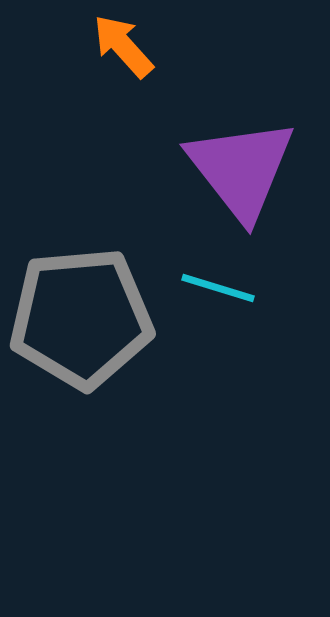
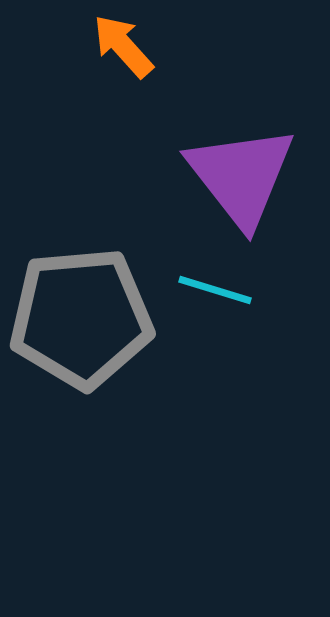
purple triangle: moved 7 px down
cyan line: moved 3 px left, 2 px down
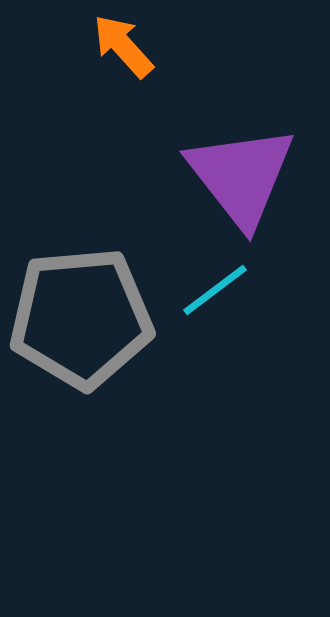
cyan line: rotated 54 degrees counterclockwise
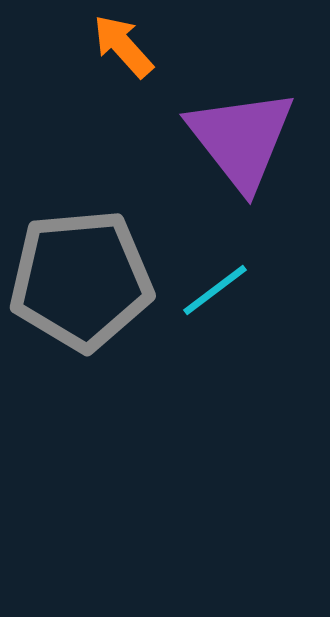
purple triangle: moved 37 px up
gray pentagon: moved 38 px up
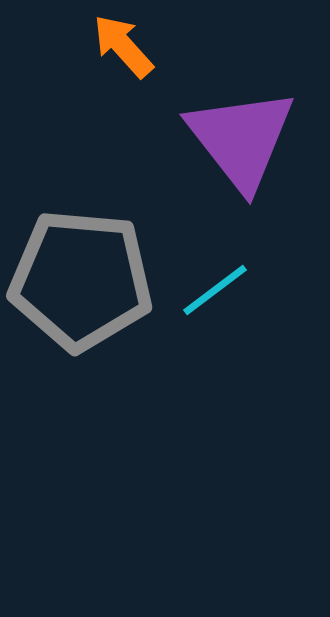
gray pentagon: rotated 10 degrees clockwise
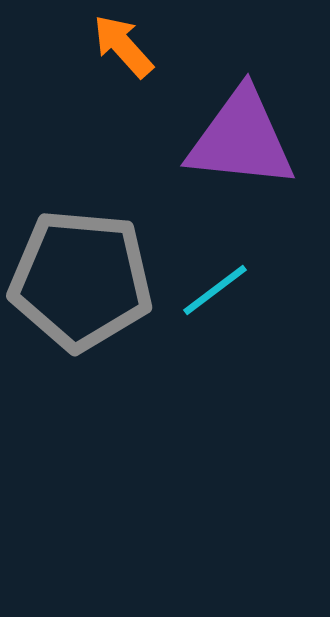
purple triangle: rotated 46 degrees counterclockwise
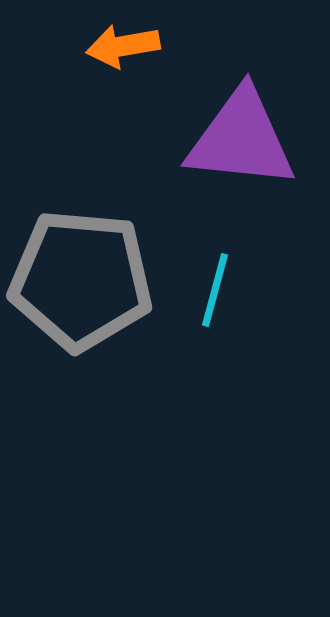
orange arrow: rotated 58 degrees counterclockwise
cyan line: rotated 38 degrees counterclockwise
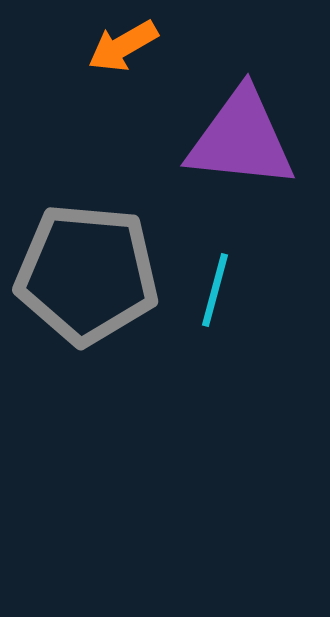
orange arrow: rotated 20 degrees counterclockwise
gray pentagon: moved 6 px right, 6 px up
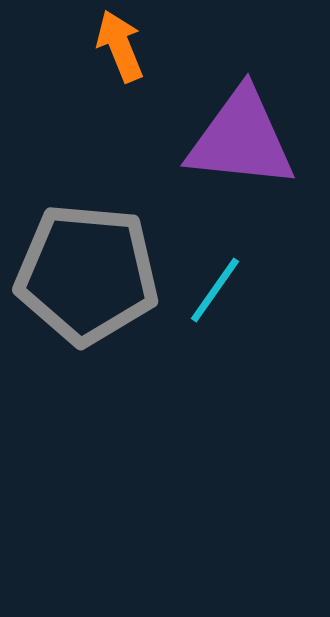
orange arrow: moved 3 px left; rotated 98 degrees clockwise
cyan line: rotated 20 degrees clockwise
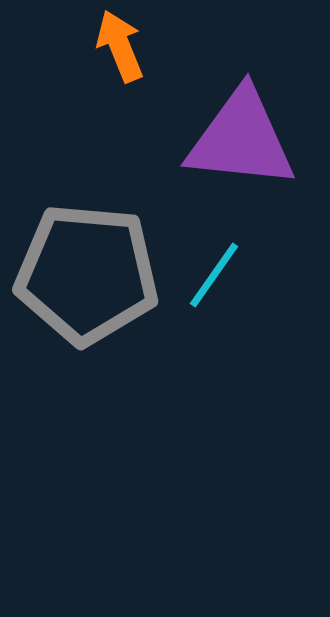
cyan line: moved 1 px left, 15 px up
